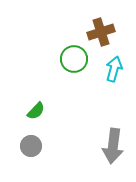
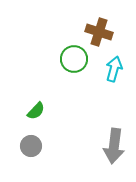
brown cross: moved 2 px left; rotated 36 degrees clockwise
gray arrow: moved 1 px right
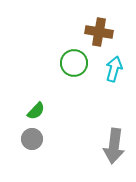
brown cross: rotated 8 degrees counterclockwise
green circle: moved 4 px down
gray circle: moved 1 px right, 7 px up
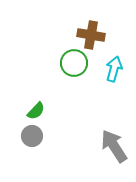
brown cross: moved 8 px left, 3 px down
gray circle: moved 3 px up
gray arrow: rotated 140 degrees clockwise
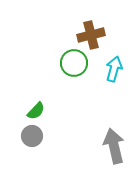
brown cross: rotated 24 degrees counterclockwise
gray arrow: rotated 20 degrees clockwise
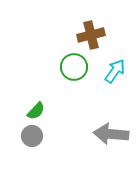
green circle: moved 4 px down
cyan arrow: moved 1 px right, 2 px down; rotated 20 degrees clockwise
gray arrow: moved 3 px left, 12 px up; rotated 72 degrees counterclockwise
